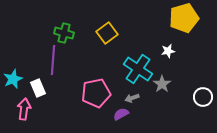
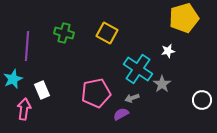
yellow square: rotated 25 degrees counterclockwise
purple line: moved 26 px left, 14 px up
white rectangle: moved 4 px right, 2 px down
white circle: moved 1 px left, 3 px down
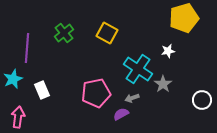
green cross: rotated 36 degrees clockwise
purple line: moved 2 px down
gray star: moved 1 px right
pink arrow: moved 6 px left, 8 px down
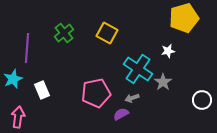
gray star: moved 2 px up
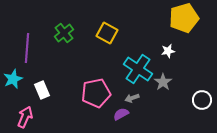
pink arrow: moved 7 px right; rotated 15 degrees clockwise
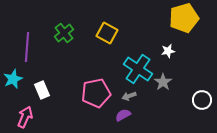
purple line: moved 1 px up
gray arrow: moved 3 px left, 2 px up
purple semicircle: moved 2 px right, 1 px down
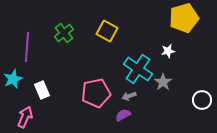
yellow square: moved 2 px up
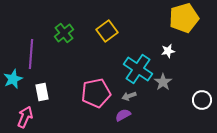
yellow square: rotated 25 degrees clockwise
purple line: moved 4 px right, 7 px down
white rectangle: moved 2 px down; rotated 12 degrees clockwise
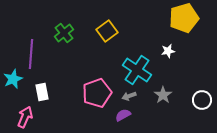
cyan cross: moved 1 px left, 1 px down
gray star: moved 13 px down
pink pentagon: moved 1 px right; rotated 8 degrees counterclockwise
